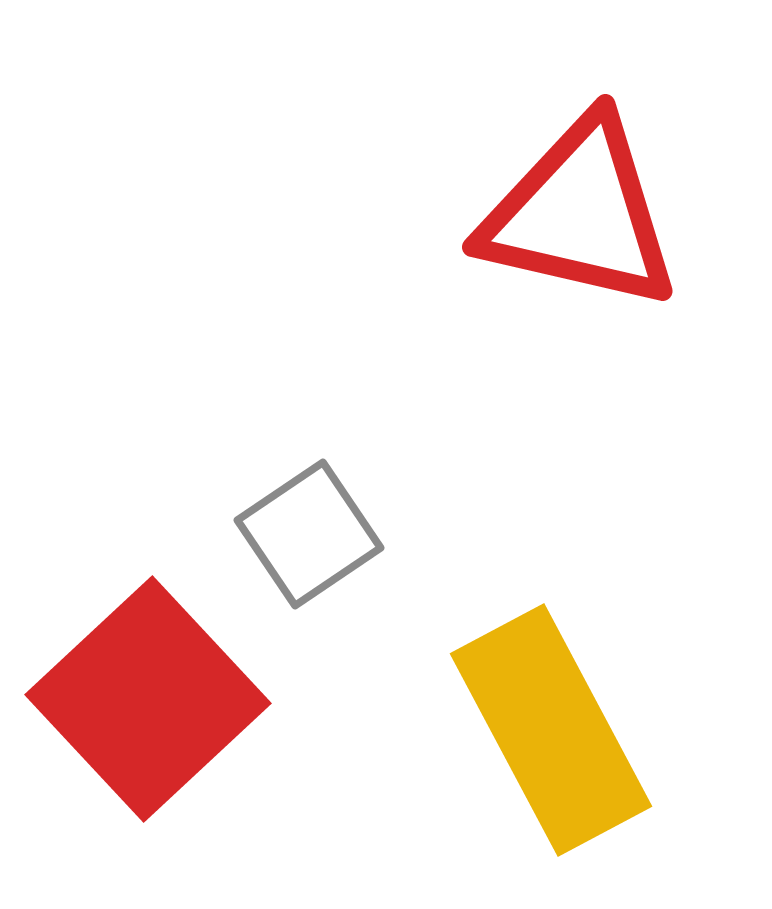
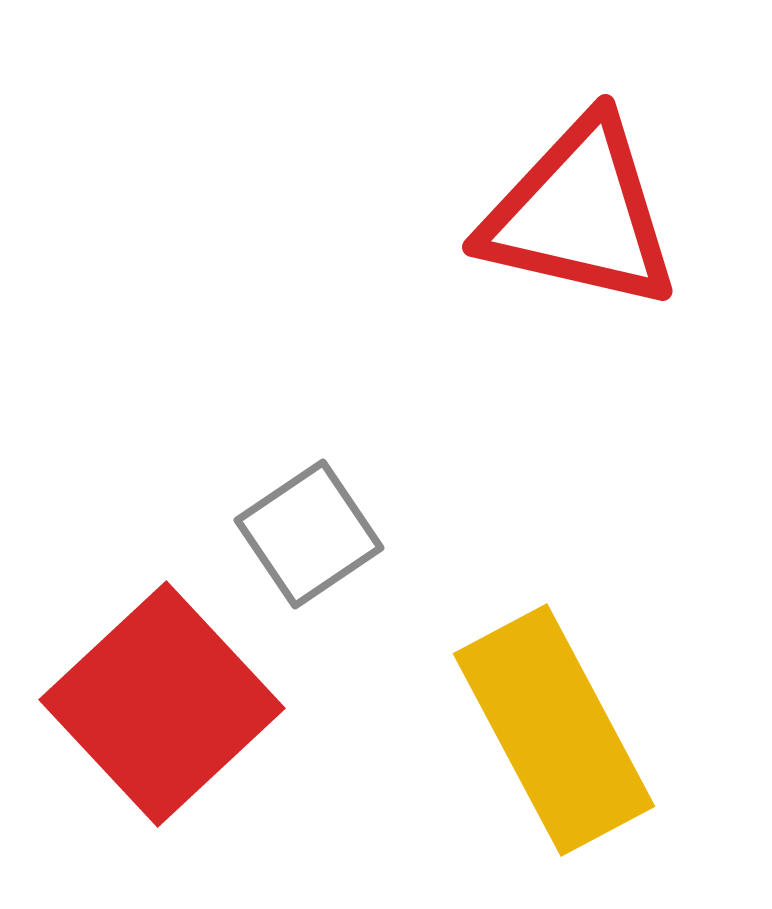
red square: moved 14 px right, 5 px down
yellow rectangle: moved 3 px right
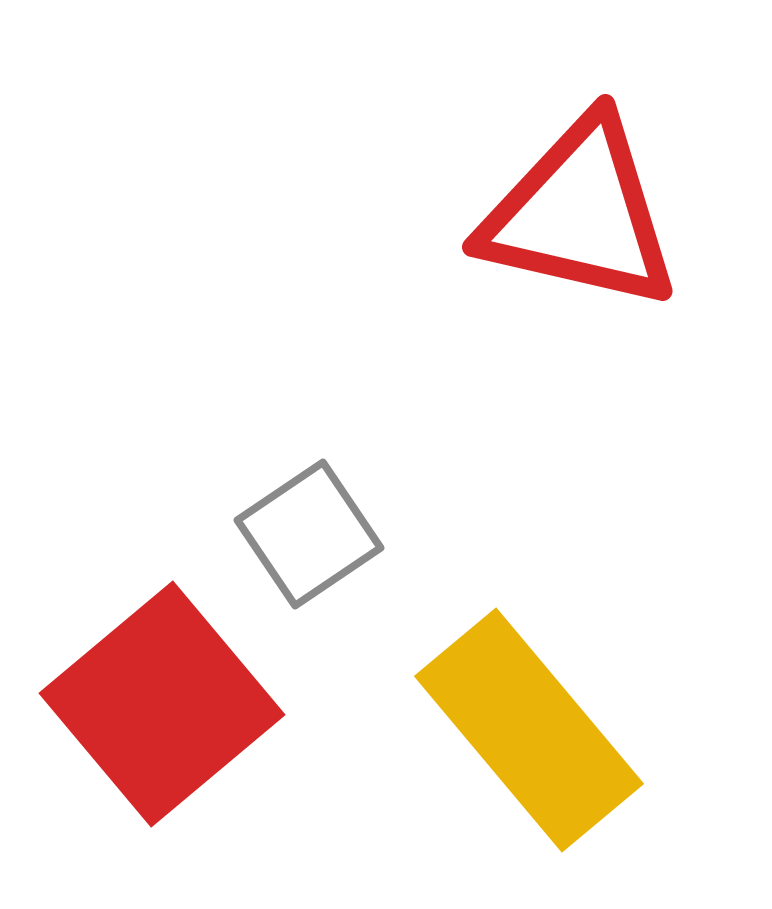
red square: rotated 3 degrees clockwise
yellow rectangle: moved 25 px left; rotated 12 degrees counterclockwise
